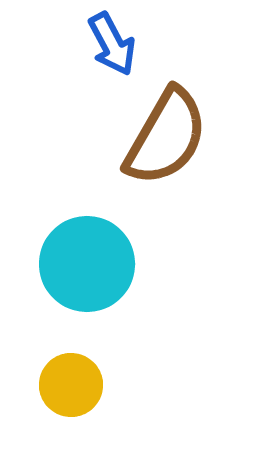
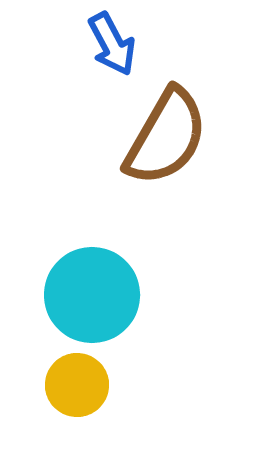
cyan circle: moved 5 px right, 31 px down
yellow circle: moved 6 px right
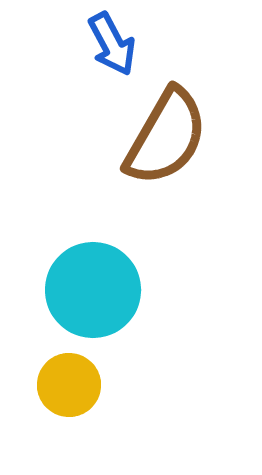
cyan circle: moved 1 px right, 5 px up
yellow circle: moved 8 px left
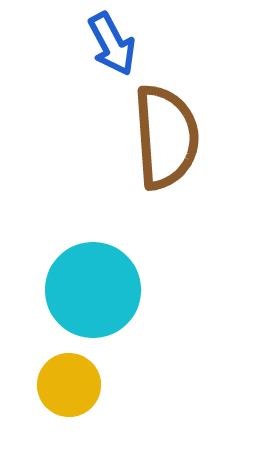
brown semicircle: rotated 34 degrees counterclockwise
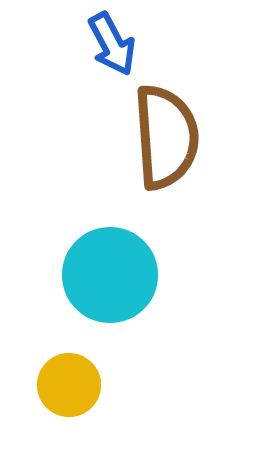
cyan circle: moved 17 px right, 15 px up
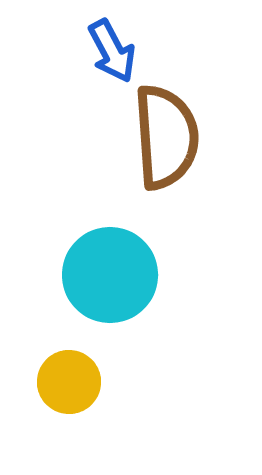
blue arrow: moved 7 px down
yellow circle: moved 3 px up
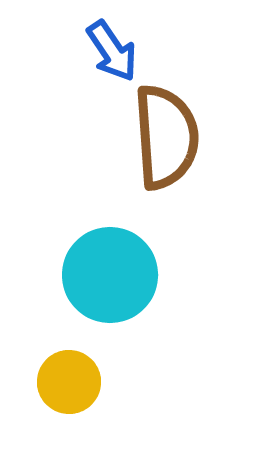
blue arrow: rotated 6 degrees counterclockwise
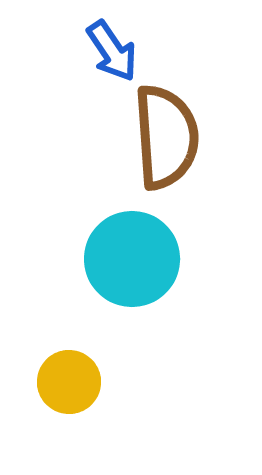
cyan circle: moved 22 px right, 16 px up
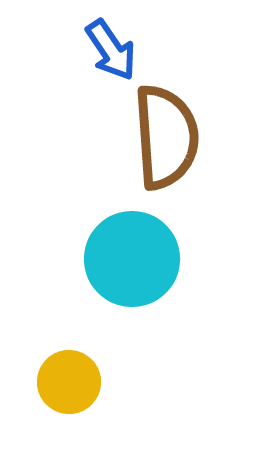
blue arrow: moved 1 px left, 1 px up
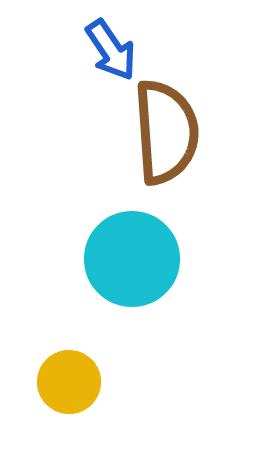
brown semicircle: moved 5 px up
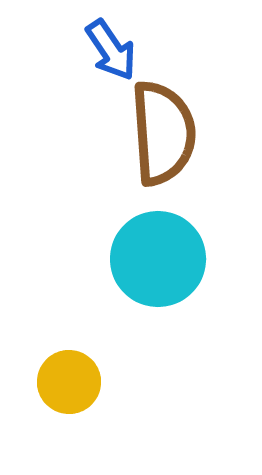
brown semicircle: moved 3 px left, 1 px down
cyan circle: moved 26 px right
